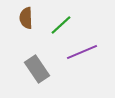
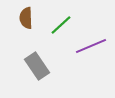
purple line: moved 9 px right, 6 px up
gray rectangle: moved 3 px up
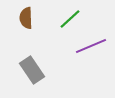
green line: moved 9 px right, 6 px up
gray rectangle: moved 5 px left, 4 px down
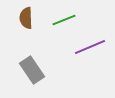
green line: moved 6 px left, 1 px down; rotated 20 degrees clockwise
purple line: moved 1 px left, 1 px down
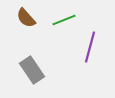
brown semicircle: rotated 40 degrees counterclockwise
purple line: rotated 52 degrees counterclockwise
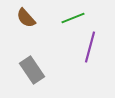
green line: moved 9 px right, 2 px up
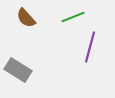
green line: moved 1 px up
gray rectangle: moved 14 px left; rotated 24 degrees counterclockwise
